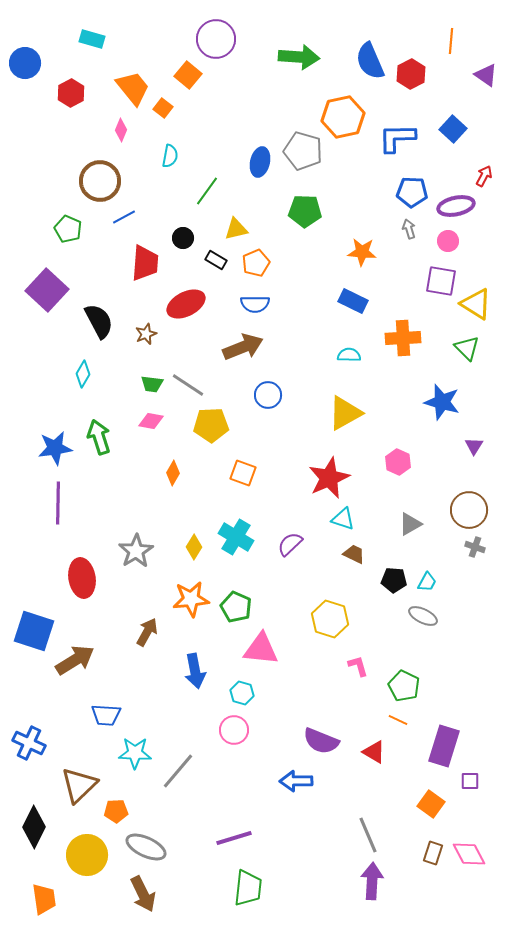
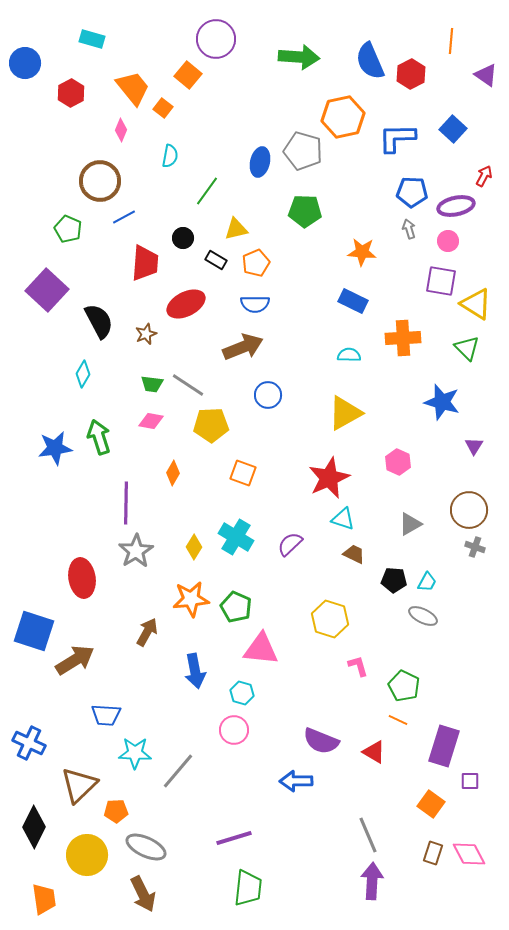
purple line at (58, 503): moved 68 px right
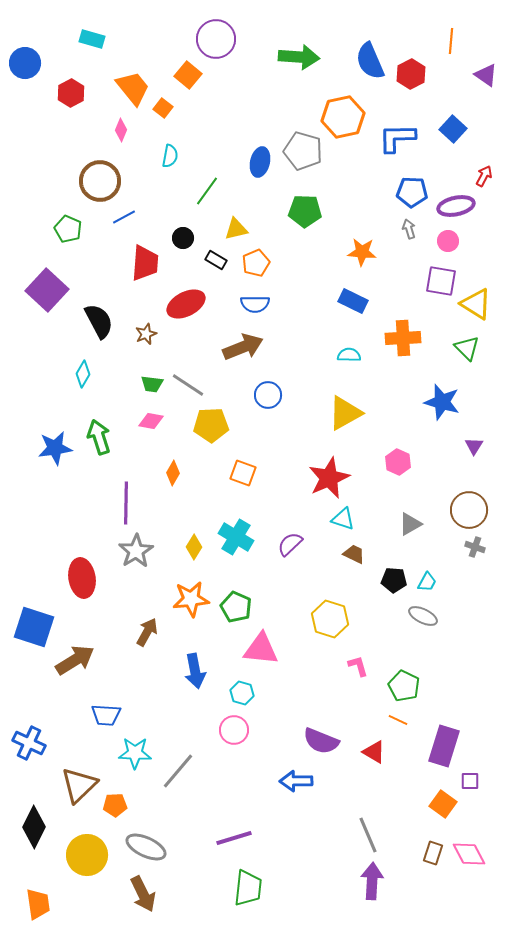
blue square at (34, 631): moved 4 px up
orange square at (431, 804): moved 12 px right
orange pentagon at (116, 811): moved 1 px left, 6 px up
orange trapezoid at (44, 899): moved 6 px left, 5 px down
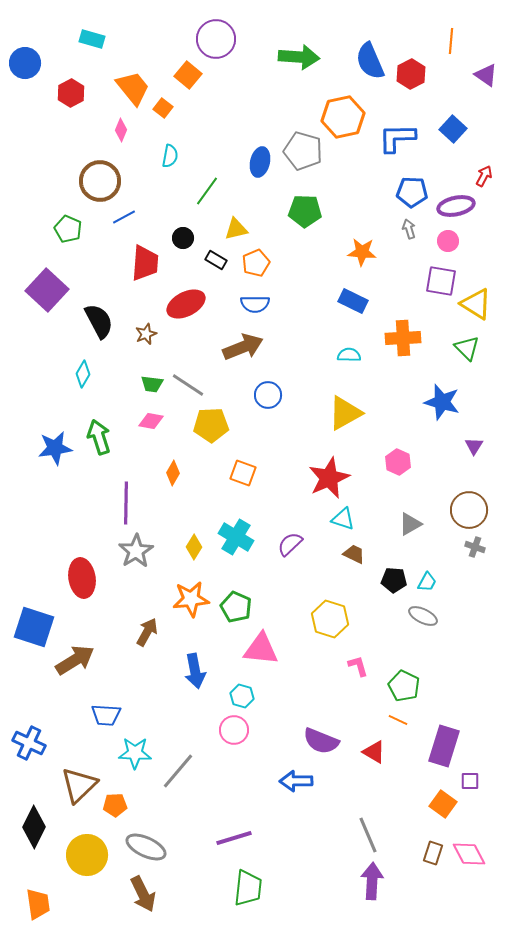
cyan hexagon at (242, 693): moved 3 px down
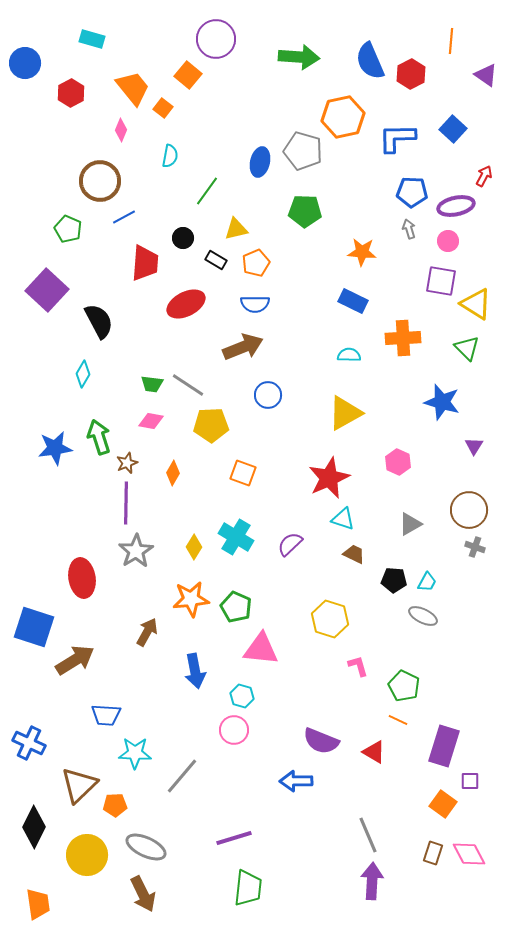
brown star at (146, 334): moved 19 px left, 129 px down
gray line at (178, 771): moved 4 px right, 5 px down
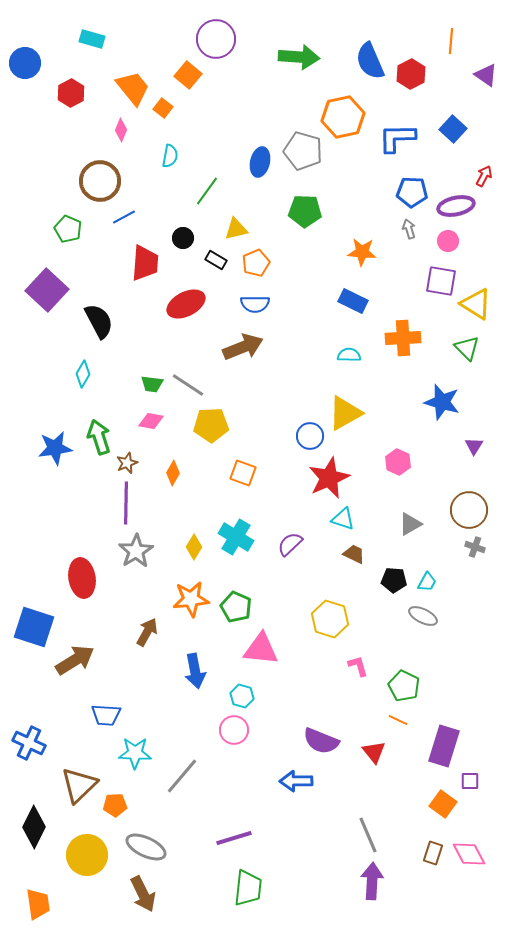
blue circle at (268, 395): moved 42 px right, 41 px down
red triangle at (374, 752): rotated 20 degrees clockwise
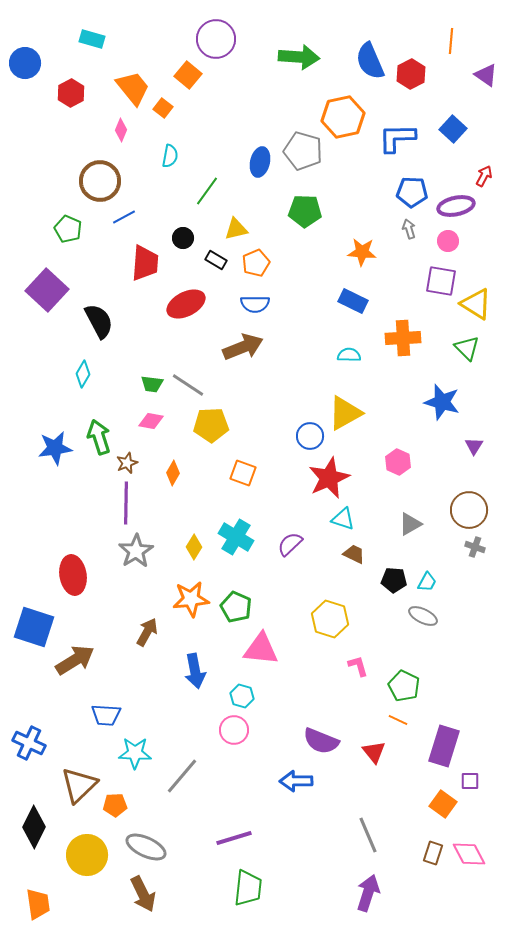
red ellipse at (82, 578): moved 9 px left, 3 px up
purple arrow at (372, 881): moved 4 px left, 12 px down; rotated 15 degrees clockwise
